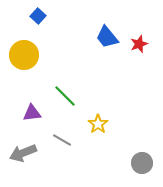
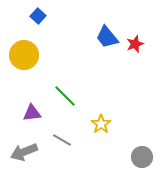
red star: moved 4 px left
yellow star: moved 3 px right
gray arrow: moved 1 px right, 1 px up
gray circle: moved 6 px up
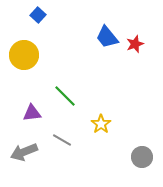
blue square: moved 1 px up
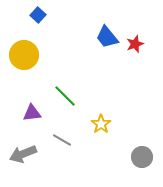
gray arrow: moved 1 px left, 2 px down
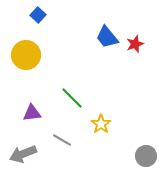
yellow circle: moved 2 px right
green line: moved 7 px right, 2 px down
gray circle: moved 4 px right, 1 px up
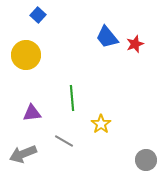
green line: rotated 40 degrees clockwise
gray line: moved 2 px right, 1 px down
gray circle: moved 4 px down
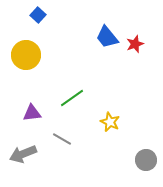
green line: rotated 60 degrees clockwise
yellow star: moved 9 px right, 2 px up; rotated 12 degrees counterclockwise
gray line: moved 2 px left, 2 px up
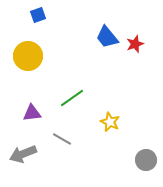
blue square: rotated 28 degrees clockwise
yellow circle: moved 2 px right, 1 px down
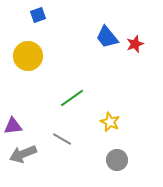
purple triangle: moved 19 px left, 13 px down
gray circle: moved 29 px left
